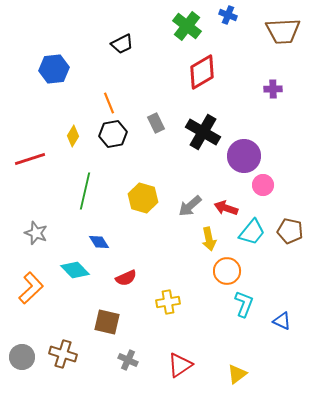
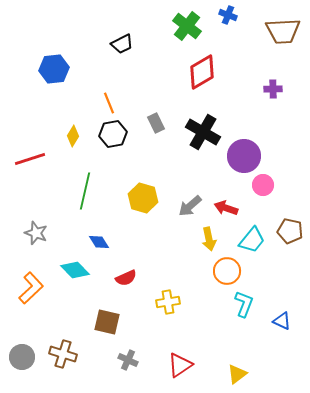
cyan trapezoid: moved 8 px down
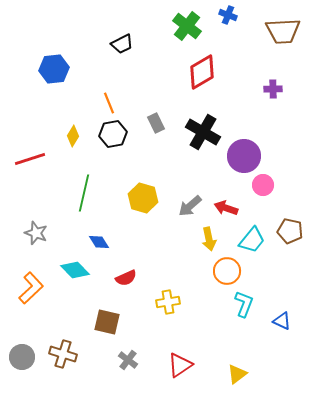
green line: moved 1 px left, 2 px down
gray cross: rotated 12 degrees clockwise
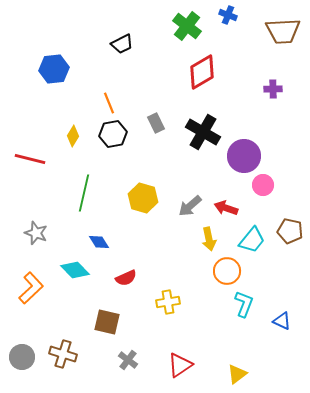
red line: rotated 32 degrees clockwise
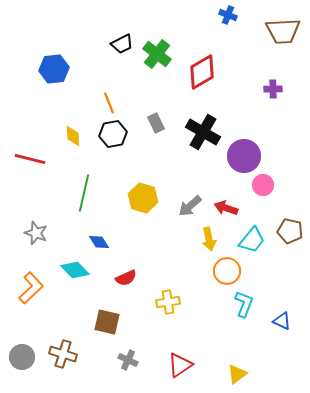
green cross: moved 30 px left, 28 px down
yellow diamond: rotated 35 degrees counterclockwise
gray cross: rotated 12 degrees counterclockwise
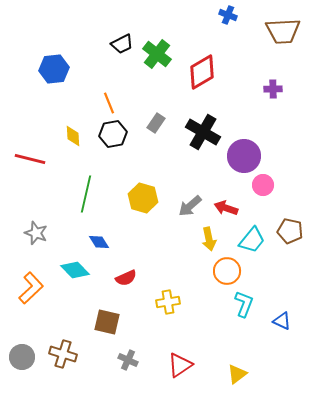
gray rectangle: rotated 60 degrees clockwise
green line: moved 2 px right, 1 px down
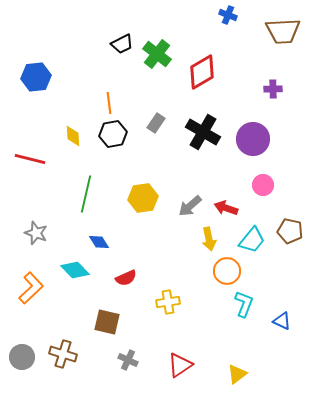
blue hexagon: moved 18 px left, 8 px down
orange line: rotated 15 degrees clockwise
purple circle: moved 9 px right, 17 px up
yellow hexagon: rotated 24 degrees counterclockwise
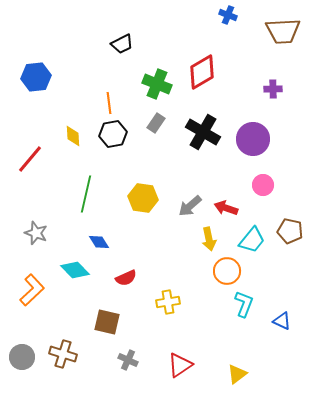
green cross: moved 30 px down; rotated 16 degrees counterclockwise
red line: rotated 64 degrees counterclockwise
yellow hexagon: rotated 16 degrees clockwise
orange L-shape: moved 1 px right, 2 px down
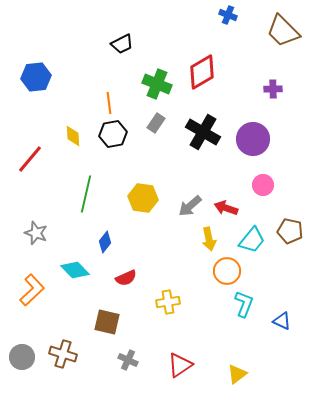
brown trapezoid: rotated 48 degrees clockwise
blue diamond: moved 6 px right; rotated 70 degrees clockwise
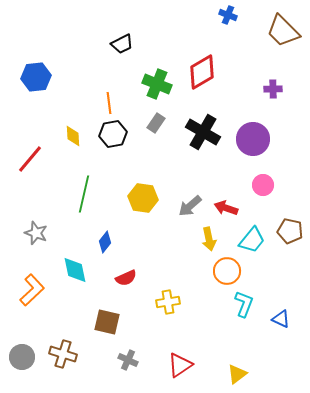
green line: moved 2 px left
cyan diamond: rotated 32 degrees clockwise
blue triangle: moved 1 px left, 2 px up
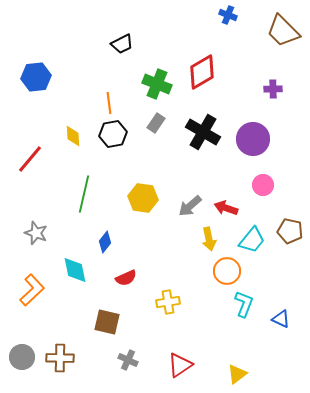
brown cross: moved 3 px left, 4 px down; rotated 16 degrees counterclockwise
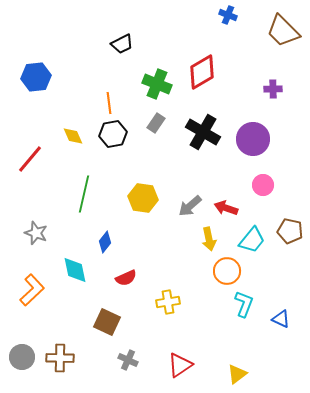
yellow diamond: rotated 20 degrees counterclockwise
brown square: rotated 12 degrees clockwise
